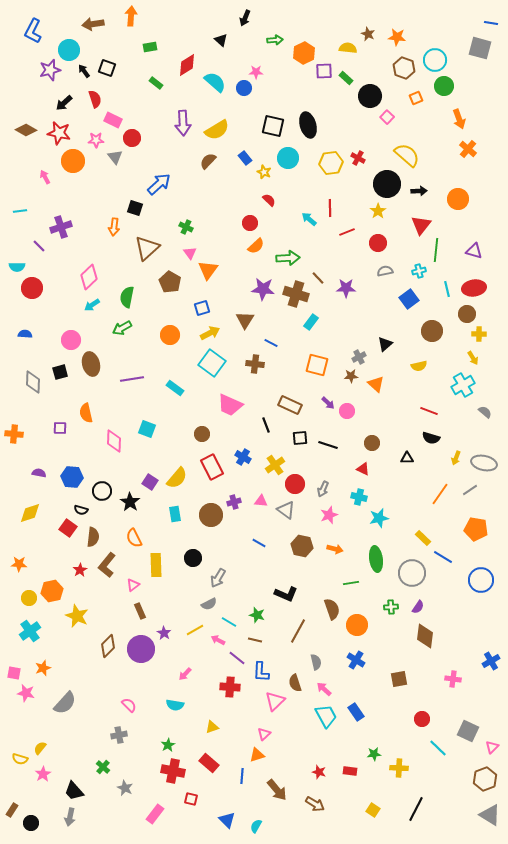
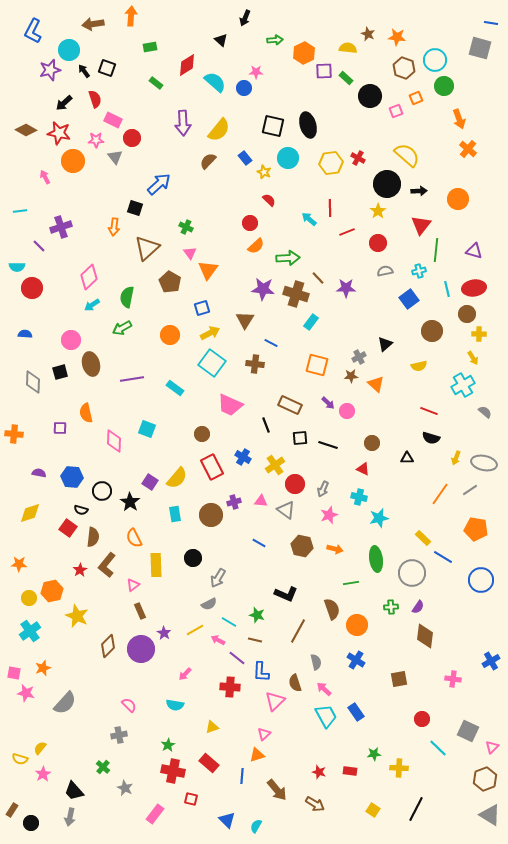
pink square at (387, 117): moved 9 px right, 6 px up; rotated 24 degrees clockwise
yellow semicircle at (217, 130): moved 2 px right; rotated 20 degrees counterclockwise
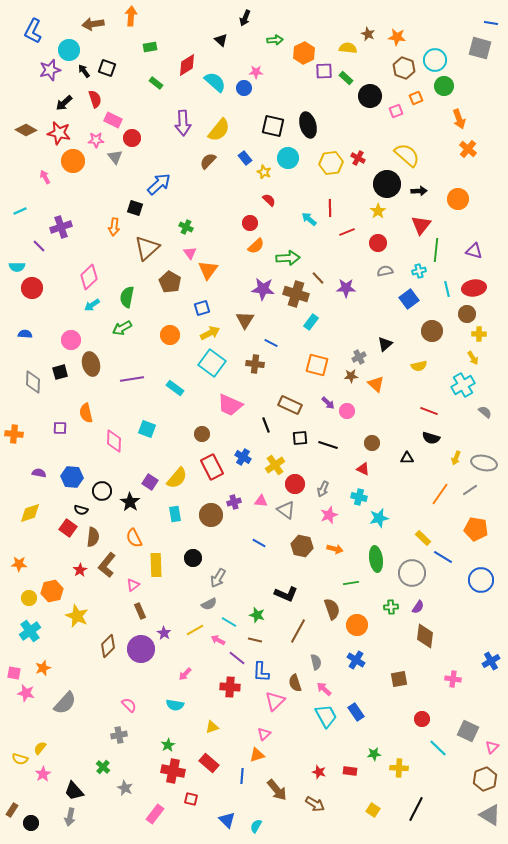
cyan line at (20, 211): rotated 16 degrees counterclockwise
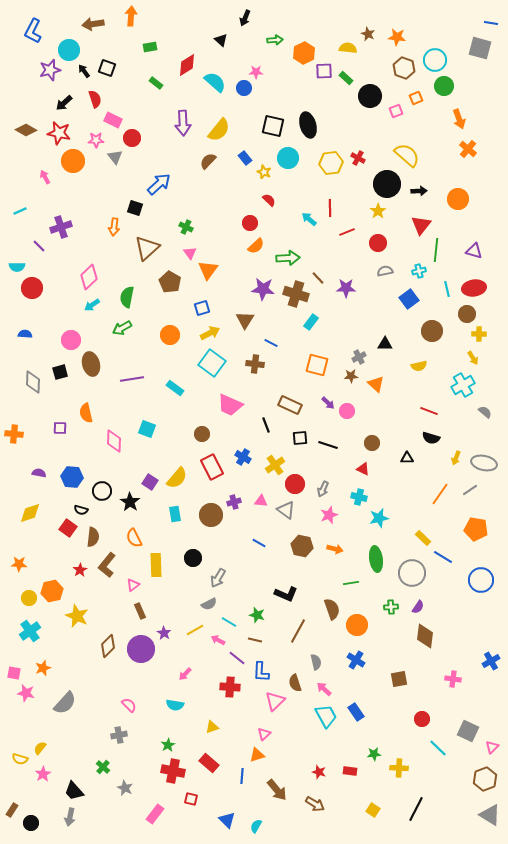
black triangle at (385, 344): rotated 42 degrees clockwise
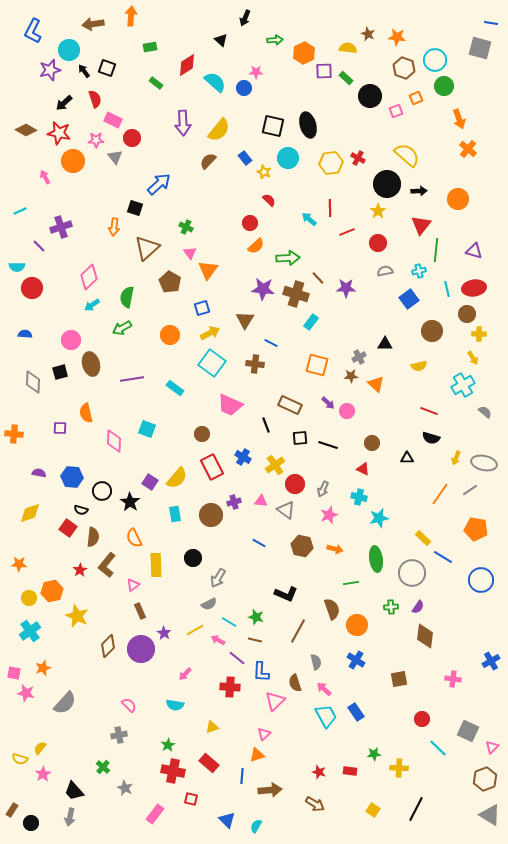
green star at (257, 615): moved 1 px left, 2 px down
brown arrow at (277, 790): moved 7 px left; rotated 55 degrees counterclockwise
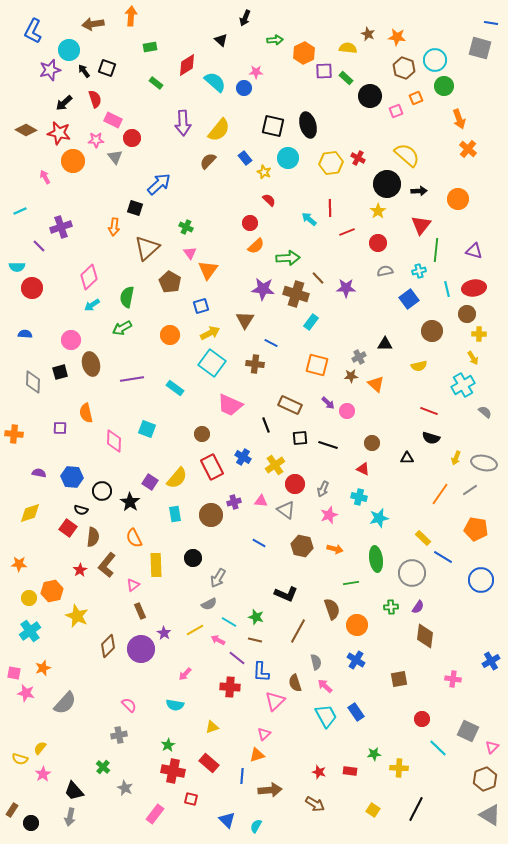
blue square at (202, 308): moved 1 px left, 2 px up
pink arrow at (324, 689): moved 1 px right, 3 px up
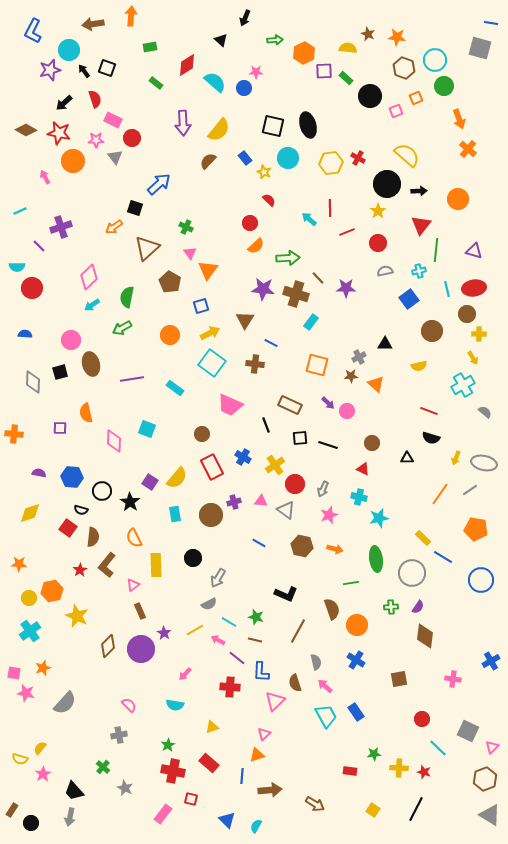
orange arrow at (114, 227): rotated 48 degrees clockwise
red star at (319, 772): moved 105 px right
pink rectangle at (155, 814): moved 8 px right
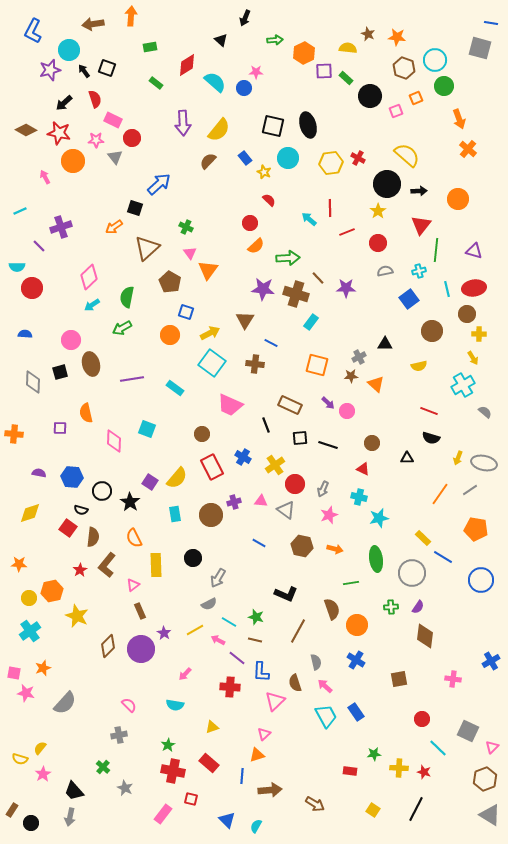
blue square at (201, 306): moved 15 px left, 6 px down; rotated 35 degrees clockwise
yellow arrow at (456, 458): moved 2 px right
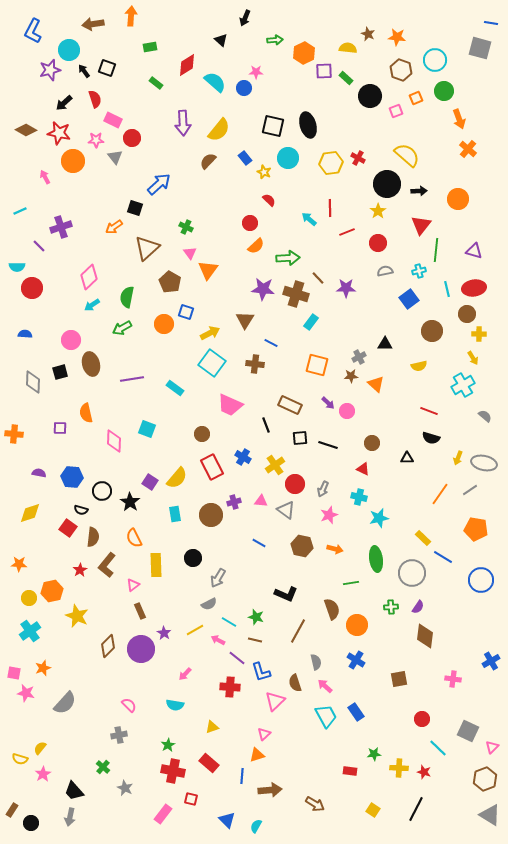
brown hexagon at (404, 68): moved 3 px left, 2 px down
green circle at (444, 86): moved 5 px down
orange circle at (170, 335): moved 6 px left, 11 px up
gray semicircle at (485, 412): moved 4 px down
blue L-shape at (261, 672): rotated 20 degrees counterclockwise
